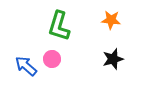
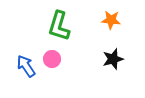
blue arrow: rotated 15 degrees clockwise
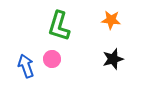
blue arrow: rotated 15 degrees clockwise
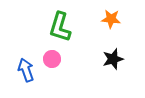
orange star: moved 1 px up
green L-shape: moved 1 px right, 1 px down
blue arrow: moved 4 px down
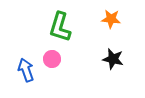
black star: rotated 30 degrees clockwise
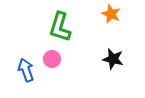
orange star: moved 5 px up; rotated 18 degrees clockwise
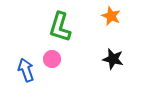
orange star: moved 2 px down
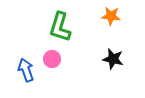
orange star: rotated 18 degrees counterclockwise
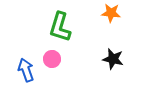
orange star: moved 3 px up
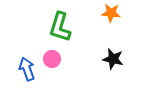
blue arrow: moved 1 px right, 1 px up
